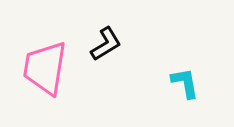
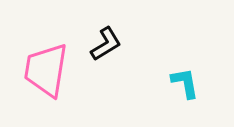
pink trapezoid: moved 1 px right, 2 px down
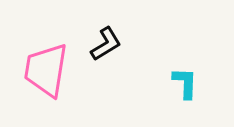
cyan L-shape: rotated 12 degrees clockwise
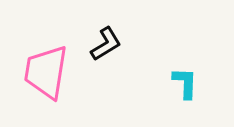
pink trapezoid: moved 2 px down
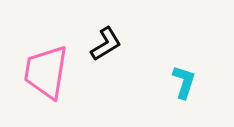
cyan L-shape: moved 1 px left, 1 px up; rotated 16 degrees clockwise
